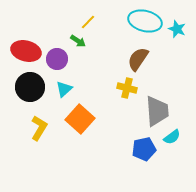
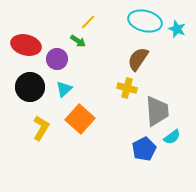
red ellipse: moved 6 px up
yellow L-shape: moved 2 px right
blue pentagon: rotated 15 degrees counterclockwise
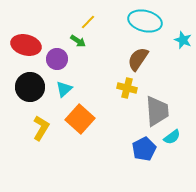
cyan star: moved 6 px right, 11 px down
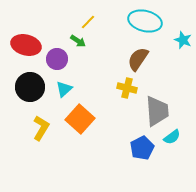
blue pentagon: moved 2 px left, 1 px up
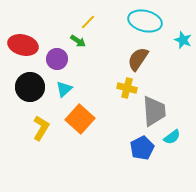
red ellipse: moved 3 px left
gray trapezoid: moved 3 px left
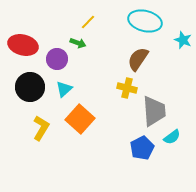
green arrow: moved 2 px down; rotated 14 degrees counterclockwise
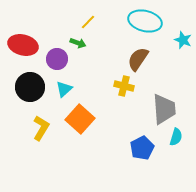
yellow cross: moved 3 px left, 2 px up
gray trapezoid: moved 10 px right, 2 px up
cyan semicircle: moved 4 px right; rotated 36 degrees counterclockwise
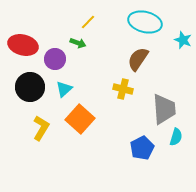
cyan ellipse: moved 1 px down
purple circle: moved 2 px left
yellow cross: moved 1 px left, 3 px down
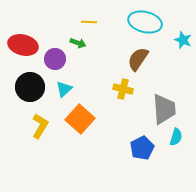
yellow line: moved 1 px right; rotated 49 degrees clockwise
yellow L-shape: moved 1 px left, 2 px up
